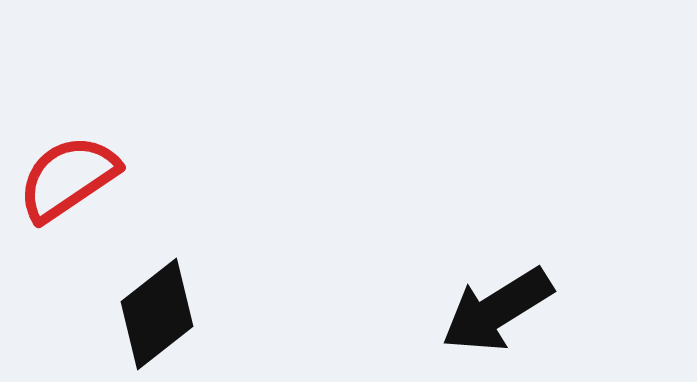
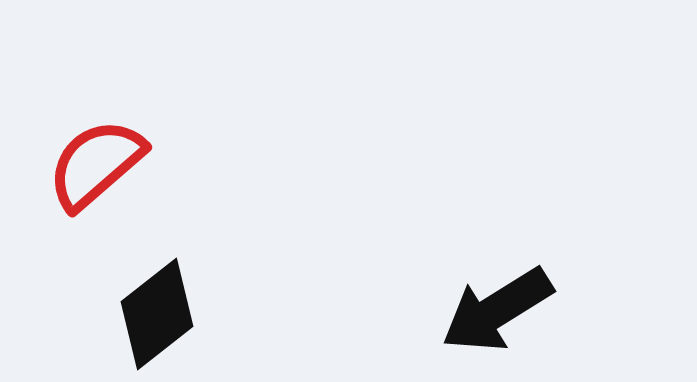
red semicircle: moved 28 px right, 14 px up; rotated 7 degrees counterclockwise
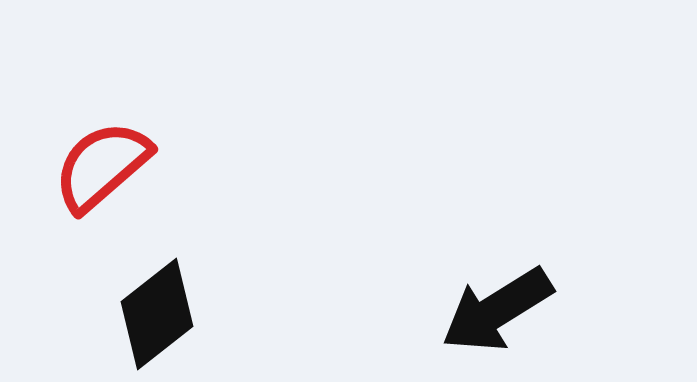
red semicircle: moved 6 px right, 2 px down
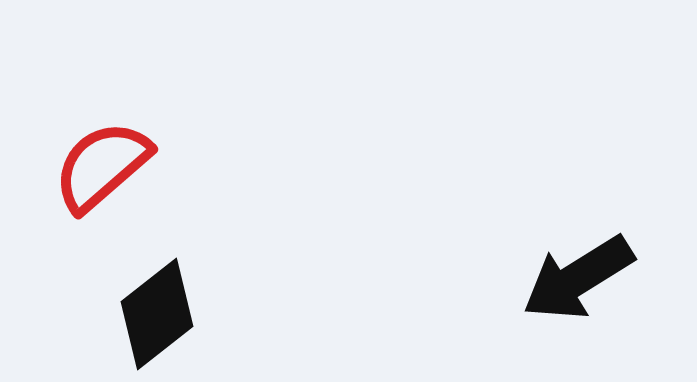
black arrow: moved 81 px right, 32 px up
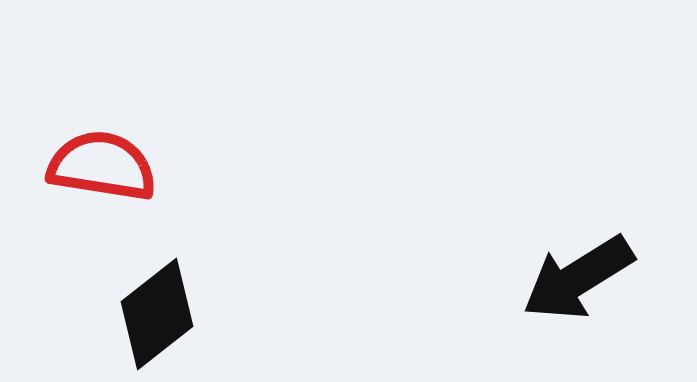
red semicircle: rotated 50 degrees clockwise
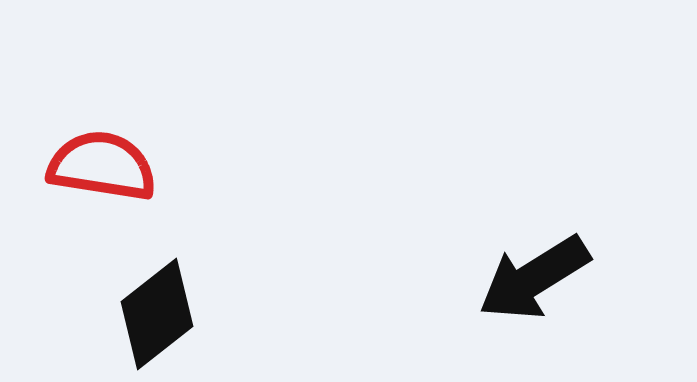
black arrow: moved 44 px left
